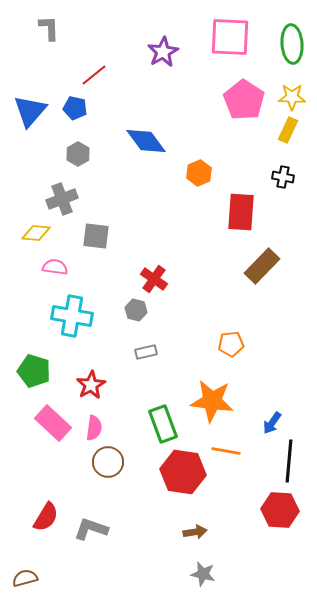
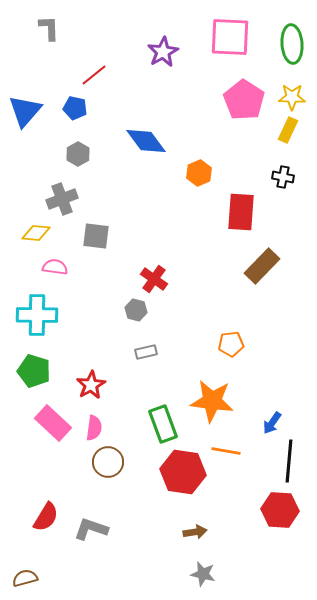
blue triangle at (30, 111): moved 5 px left
cyan cross at (72, 316): moved 35 px left, 1 px up; rotated 9 degrees counterclockwise
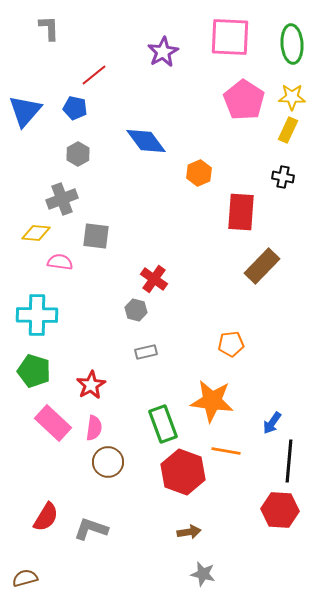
pink semicircle at (55, 267): moved 5 px right, 5 px up
red hexagon at (183, 472): rotated 12 degrees clockwise
brown arrow at (195, 532): moved 6 px left
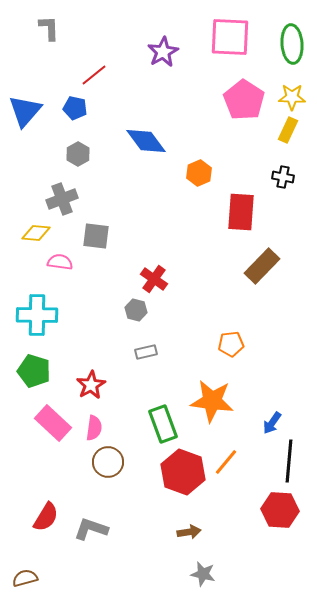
orange line at (226, 451): moved 11 px down; rotated 60 degrees counterclockwise
